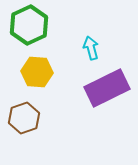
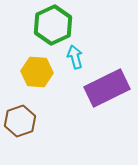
green hexagon: moved 24 px right
cyan arrow: moved 16 px left, 9 px down
brown hexagon: moved 4 px left, 3 px down
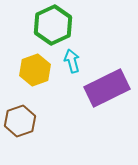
cyan arrow: moved 3 px left, 4 px down
yellow hexagon: moved 2 px left, 2 px up; rotated 24 degrees counterclockwise
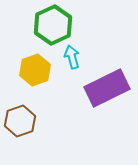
cyan arrow: moved 4 px up
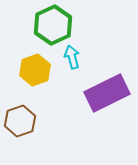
purple rectangle: moved 5 px down
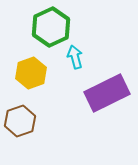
green hexagon: moved 2 px left, 2 px down
cyan arrow: moved 3 px right
yellow hexagon: moved 4 px left, 3 px down
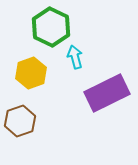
green hexagon: rotated 9 degrees counterclockwise
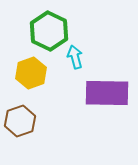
green hexagon: moved 2 px left, 4 px down
purple rectangle: rotated 27 degrees clockwise
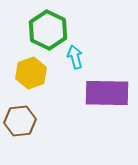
green hexagon: moved 1 px left, 1 px up
brown hexagon: rotated 12 degrees clockwise
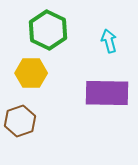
cyan arrow: moved 34 px right, 16 px up
yellow hexagon: rotated 20 degrees clockwise
brown hexagon: rotated 12 degrees counterclockwise
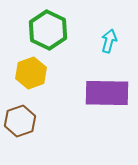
cyan arrow: rotated 30 degrees clockwise
yellow hexagon: rotated 20 degrees counterclockwise
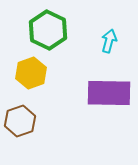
purple rectangle: moved 2 px right
